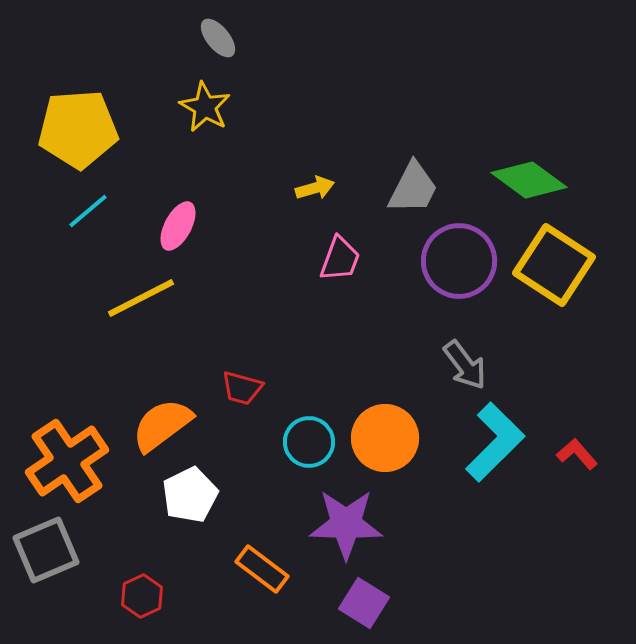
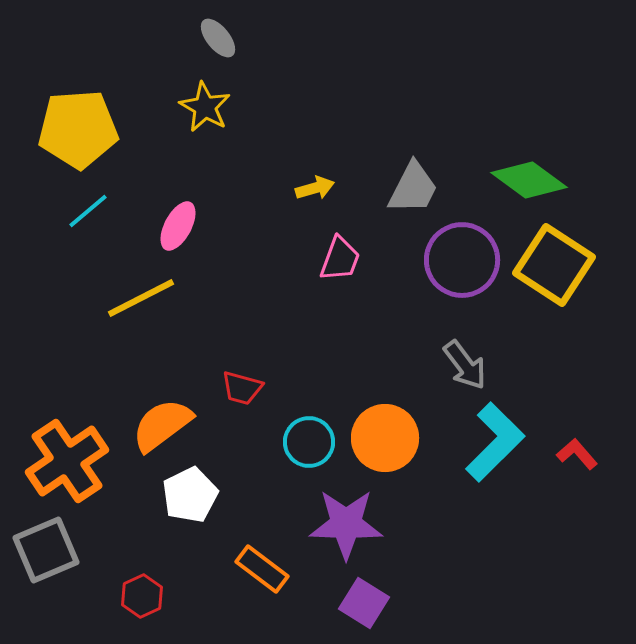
purple circle: moved 3 px right, 1 px up
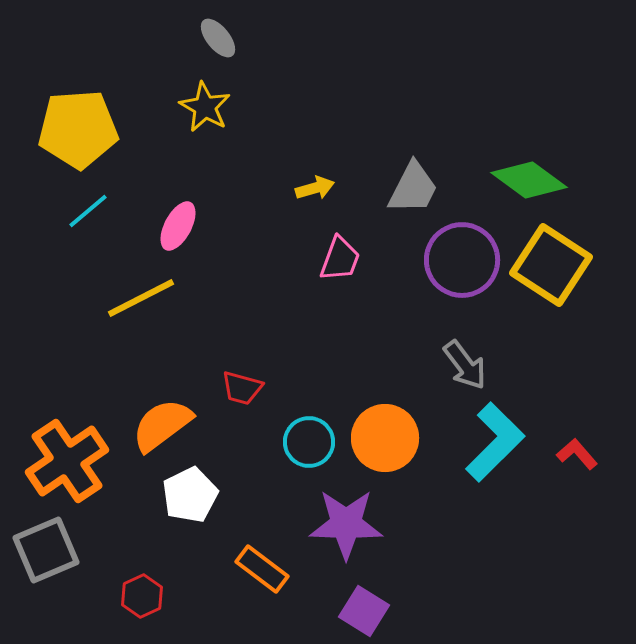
yellow square: moved 3 px left
purple square: moved 8 px down
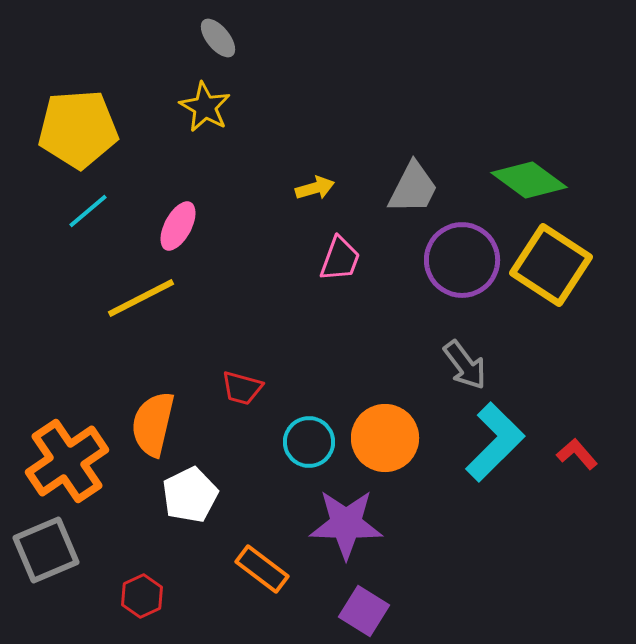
orange semicircle: moved 9 px left, 1 px up; rotated 40 degrees counterclockwise
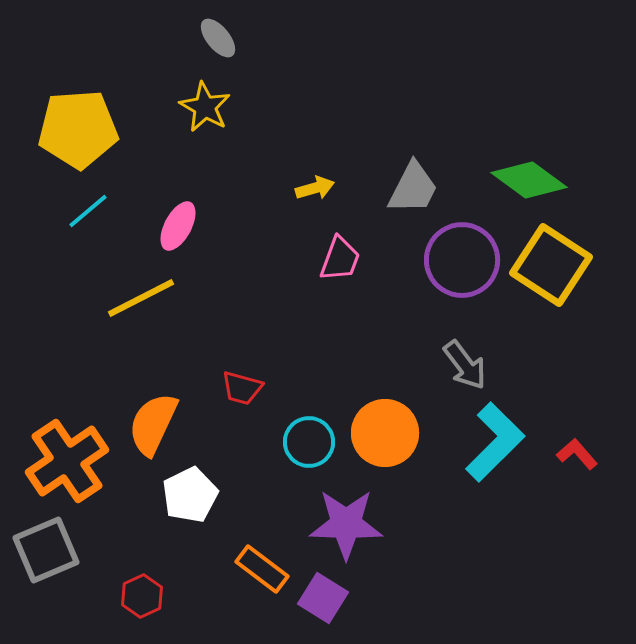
orange semicircle: rotated 12 degrees clockwise
orange circle: moved 5 px up
purple square: moved 41 px left, 13 px up
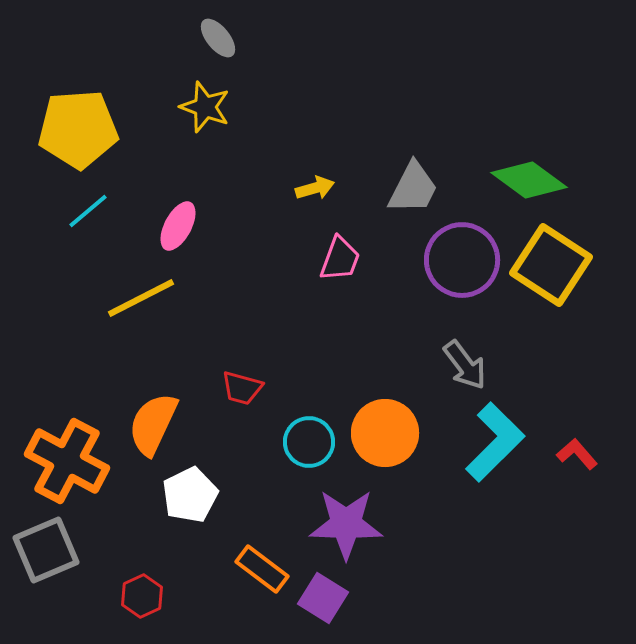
yellow star: rotated 9 degrees counterclockwise
orange cross: rotated 28 degrees counterclockwise
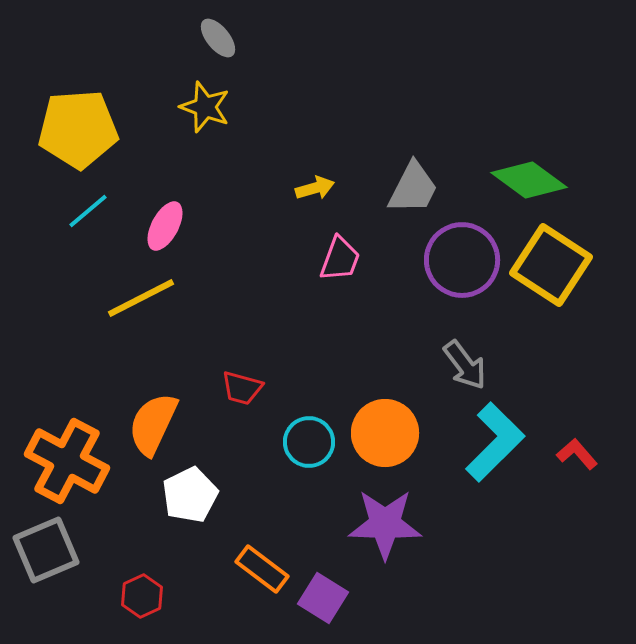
pink ellipse: moved 13 px left
purple star: moved 39 px right
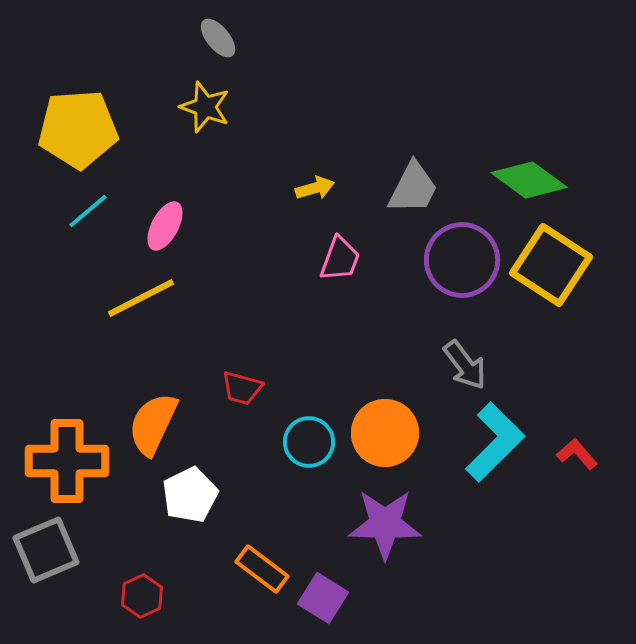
orange cross: rotated 28 degrees counterclockwise
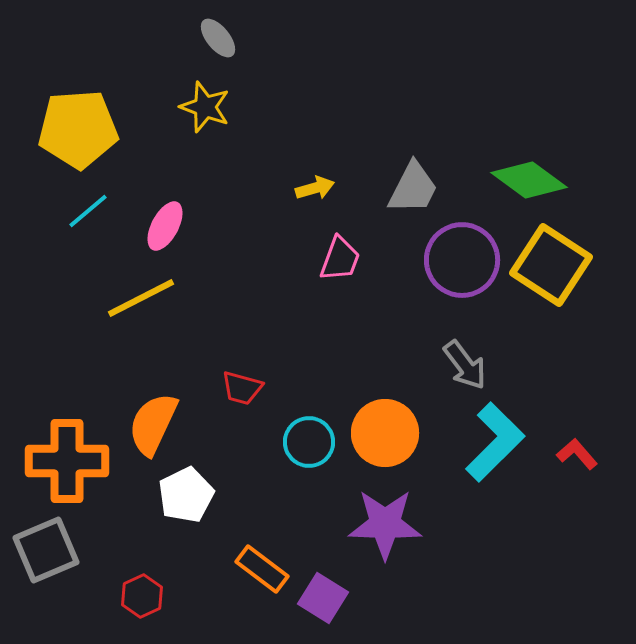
white pentagon: moved 4 px left
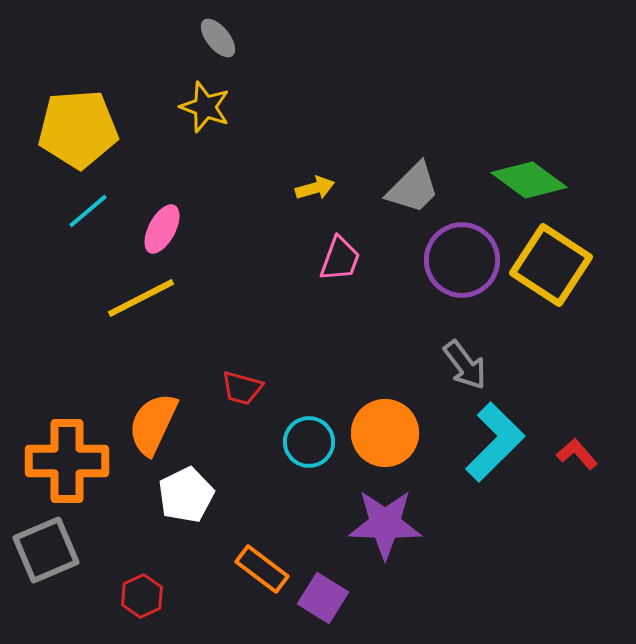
gray trapezoid: rotated 18 degrees clockwise
pink ellipse: moved 3 px left, 3 px down
